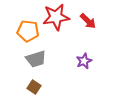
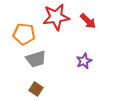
orange pentagon: moved 4 px left, 3 px down
brown square: moved 2 px right, 2 px down
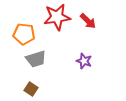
red star: moved 1 px right
purple star: rotated 28 degrees counterclockwise
brown square: moved 5 px left
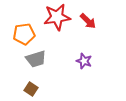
orange pentagon: rotated 15 degrees counterclockwise
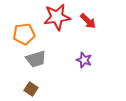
purple star: moved 1 px up
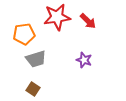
brown square: moved 2 px right
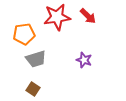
red arrow: moved 5 px up
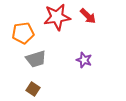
orange pentagon: moved 1 px left, 1 px up
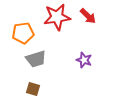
brown square: rotated 16 degrees counterclockwise
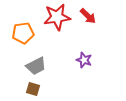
gray trapezoid: moved 7 px down; rotated 10 degrees counterclockwise
